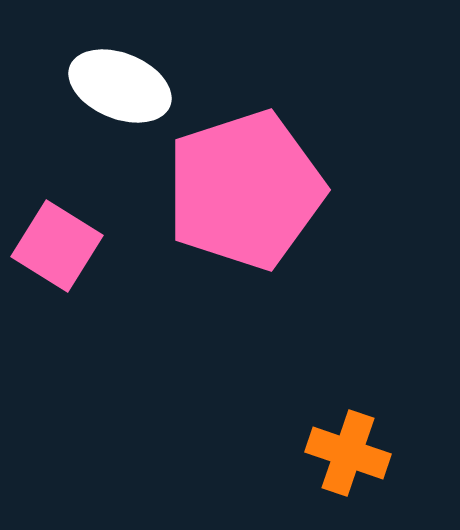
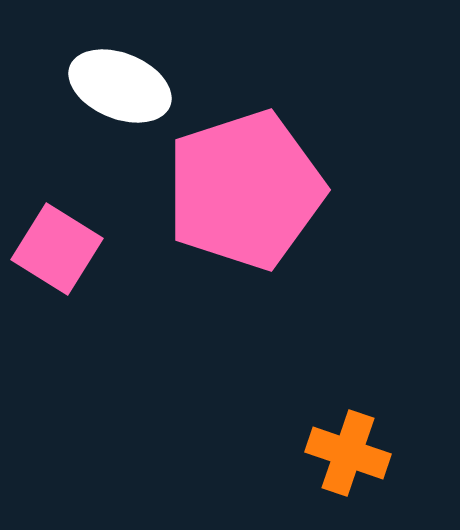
pink square: moved 3 px down
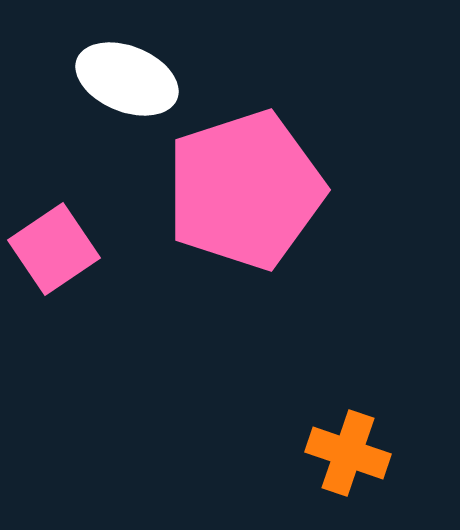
white ellipse: moved 7 px right, 7 px up
pink square: moved 3 px left; rotated 24 degrees clockwise
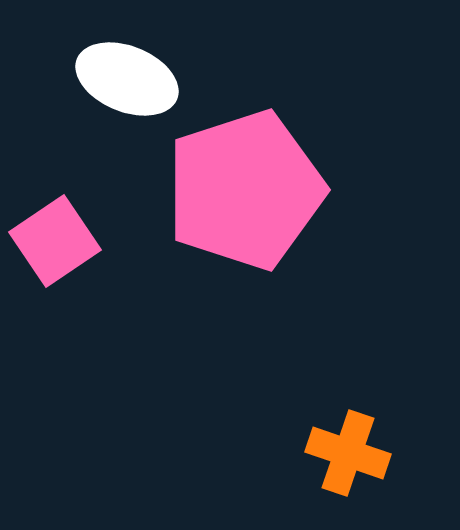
pink square: moved 1 px right, 8 px up
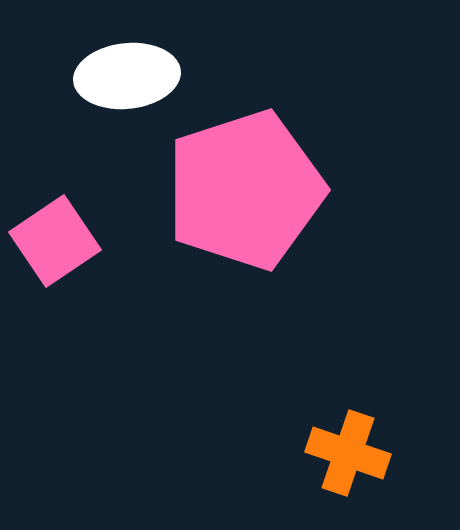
white ellipse: moved 3 px up; rotated 28 degrees counterclockwise
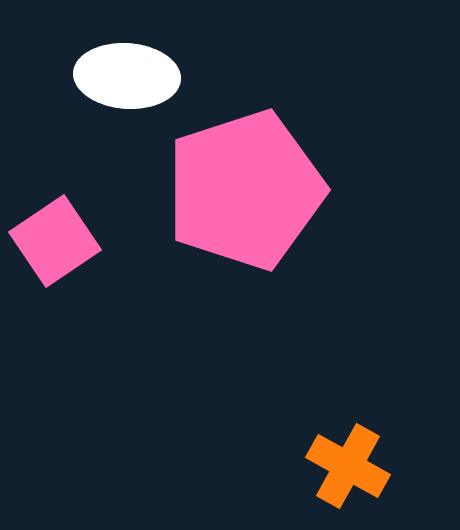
white ellipse: rotated 10 degrees clockwise
orange cross: moved 13 px down; rotated 10 degrees clockwise
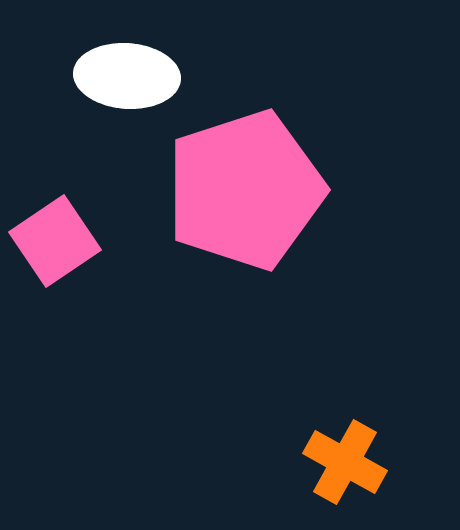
orange cross: moved 3 px left, 4 px up
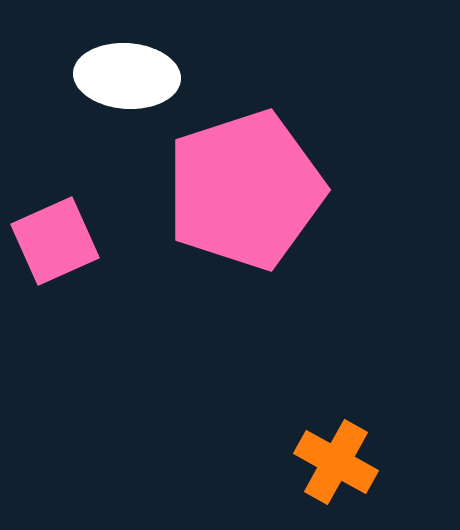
pink square: rotated 10 degrees clockwise
orange cross: moved 9 px left
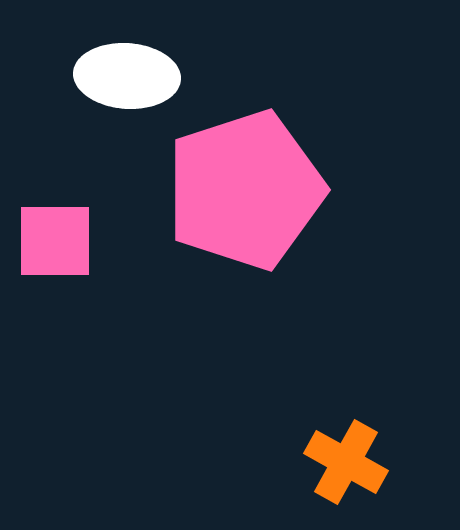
pink square: rotated 24 degrees clockwise
orange cross: moved 10 px right
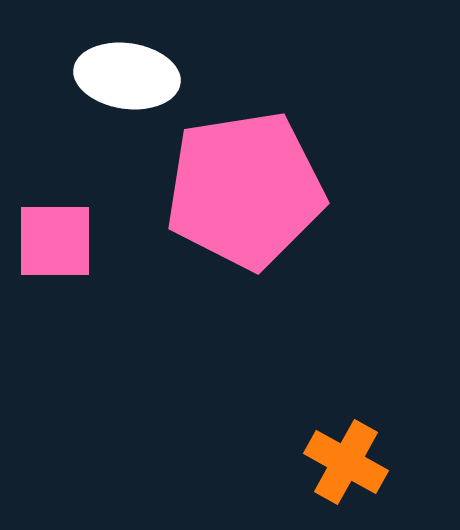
white ellipse: rotated 4 degrees clockwise
pink pentagon: rotated 9 degrees clockwise
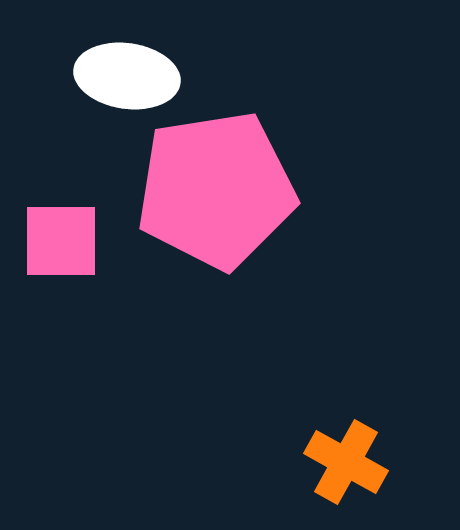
pink pentagon: moved 29 px left
pink square: moved 6 px right
